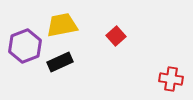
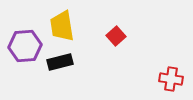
yellow trapezoid: moved 1 px down; rotated 88 degrees counterclockwise
purple hexagon: rotated 16 degrees clockwise
black rectangle: rotated 10 degrees clockwise
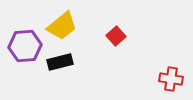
yellow trapezoid: rotated 120 degrees counterclockwise
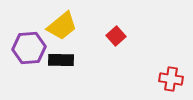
purple hexagon: moved 4 px right, 2 px down
black rectangle: moved 1 px right, 2 px up; rotated 15 degrees clockwise
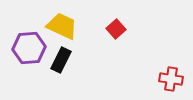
yellow trapezoid: rotated 116 degrees counterclockwise
red square: moved 7 px up
black rectangle: rotated 65 degrees counterclockwise
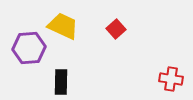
yellow trapezoid: moved 1 px right
black rectangle: moved 22 px down; rotated 25 degrees counterclockwise
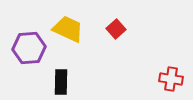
yellow trapezoid: moved 5 px right, 3 px down
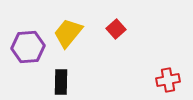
yellow trapezoid: moved 4 px down; rotated 76 degrees counterclockwise
purple hexagon: moved 1 px left, 1 px up
red cross: moved 3 px left, 1 px down; rotated 20 degrees counterclockwise
